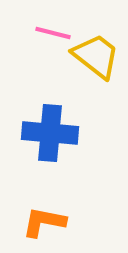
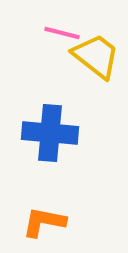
pink line: moved 9 px right
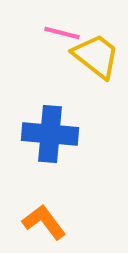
blue cross: moved 1 px down
orange L-shape: rotated 42 degrees clockwise
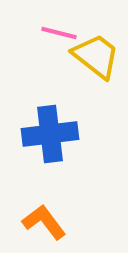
pink line: moved 3 px left
blue cross: rotated 12 degrees counterclockwise
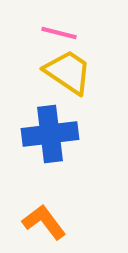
yellow trapezoid: moved 28 px left, 16 px down; rotated 4 degrees counterclockwise
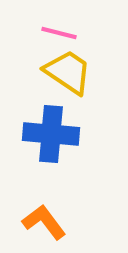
blue cross: moved 1 px right; rotated 12 degrees clockwise
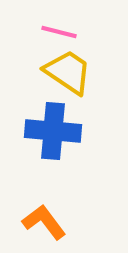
pink line: moved 1 px up
blue cross: moved 2 px right, 3 px up
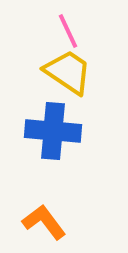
pink line: moved 9 px right, 1 px up; rotated 51 degrees clockwise
